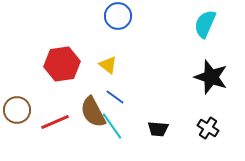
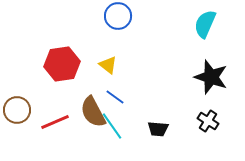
black cross: moved 7 px up
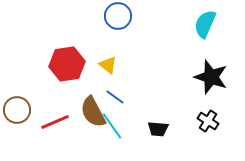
red hexagon: moved 5 px right
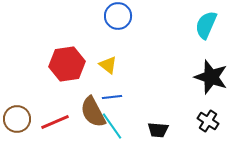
cyan semicircle: moved 1 px right, 1 px down
blue line: moved 3 px left; rotated 42 degrees counterclockwise
brown circle: moved 9 px down
black trapezoid: moved 1 px down
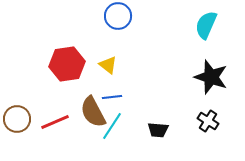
cyan line: rotated 68 degrees clockwise
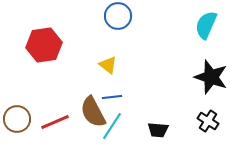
red hexagon: moved 23 px left, 19 px up
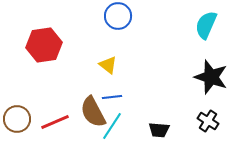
black trapezoid: moved 1 px right
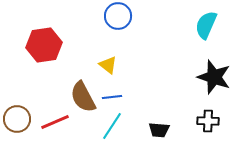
black star: moved 3 px right
brown semicircle: moved 10 px left, 15 px up
black cross: rotated 30 degrees counterclockwise
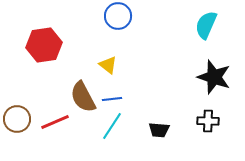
blue line: moved 2 px down
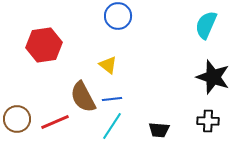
black star: moved 1 px left
